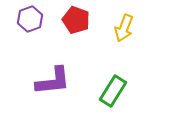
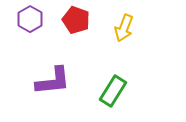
purple hexagon: rotated 10 degrees counterclockwise
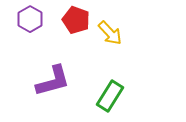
yellow arrow: moved 14 px left, 5 px down; rotated 64 degrees counterclockwise
purple L-shape: rotated 9 degrees counterclockwise
green rectangle: moved 3 px left, 5 px down
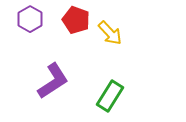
purple L-shape: rotated 18 degrees counterclockwise
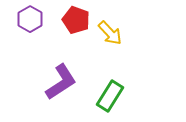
purple L-shape: moved 8 px right, 1 px down
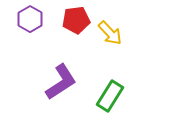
red pentagon: rotated 28 degrees counterclockwise
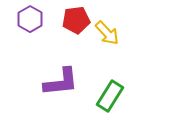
yellow arrow: moved 3 px left
purple L-shape: rotated 27 degrees clockwise
